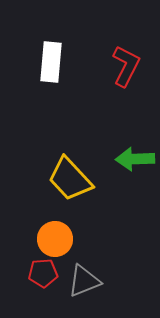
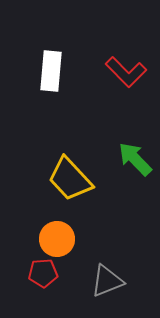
white rectangle: moved 9 px down
red L-shape: moved 6 px down; rotated 108 degrees clockwise
green arrow: rotated 48 degrees clockwise
orange circle: moved 2 px right
gray triangle: moved 23 px right
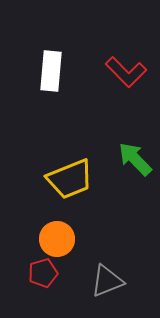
yellow trapezoid: rotated 69 degrees counterclockwise
red pentagon: rotated 12 degrees counterclockwise
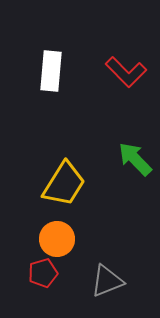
yellow trapezoid: moved 6 px left, 5 px down; rotated 36 degrees counterclockwise
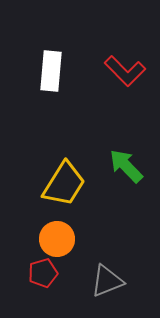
red L-shape: moved 1 px left, 1 px up
green arrow: moved 9 px left, 7 px down
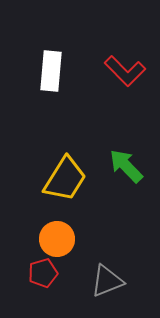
yellow trapezoid: moved 1 px right, 5 px up
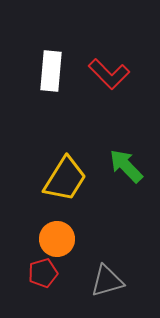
red L-shape: moved 16 px left, 3 px down
gray triangle: rotated 6 degrees clockwise
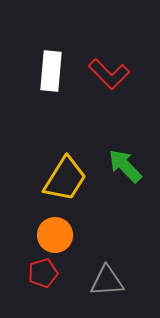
green arrow: moved 1 px left
orange circle: moved 2 px left, 4 px up
gray triangle: rotated 12 degrees clockwise
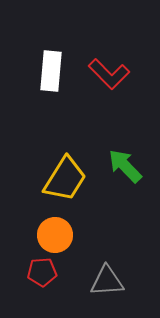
red pentagon: moved 1 px left, 1 px up; rotated 12 degrees clockwise
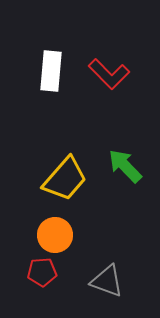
yellow trapezoid: rotated 9 degrees clockwise
gray triangle: rotated 24 degrees clockwise
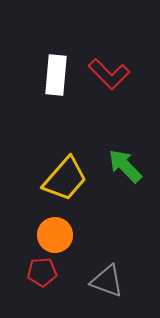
white rectangle: moved 5 px right, 4 px down
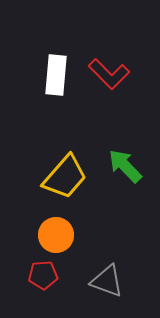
yellow trapezoid: moved 2 px up
orange circle: moved 1 px right
red pentagon: moved 1 px right, 3 px down
